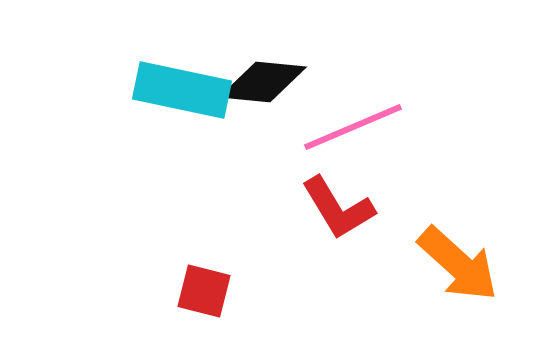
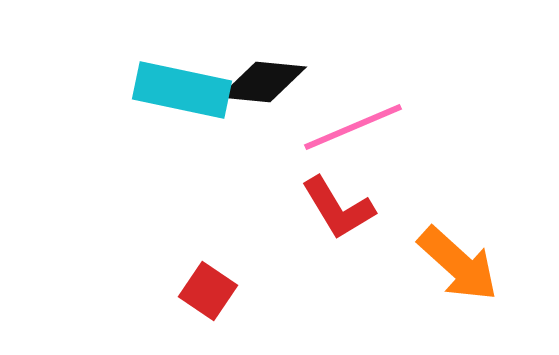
red square: moved 4 px right; rotated 20 degrees clockwise
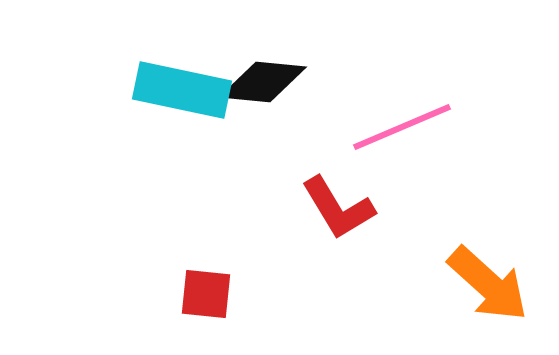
pink line: moved 49 px right
orange arrow: moved 30 px right, 20 px down
red square: moved 2 px left, 3 px down; rotated 28 degrees counterclockwise
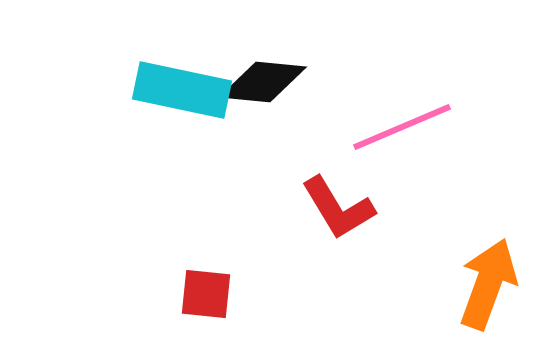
orange arrow: rotated 112 degrees counterclockwise
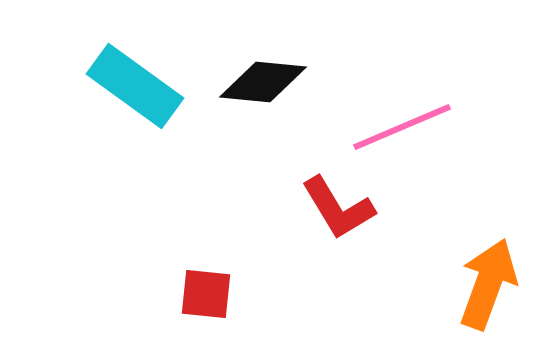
cyan rectangle: moved 47 px left, 4 px up; rotated 24 degrees clockwise
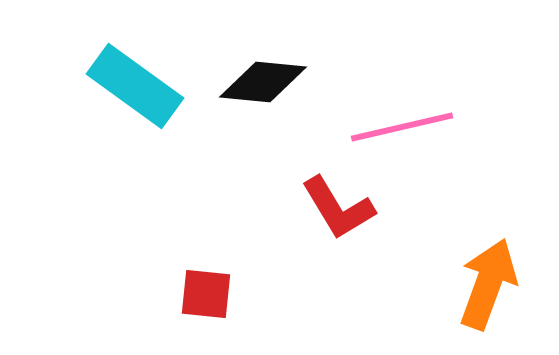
pink line: rotated 10 degrees clockwise
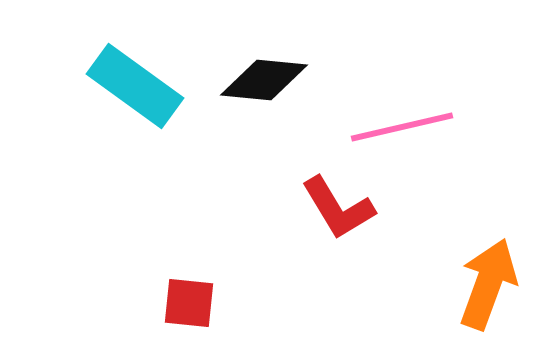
black diamond: moved 1 px right, 2 px up
red square: moved 17 px left, 9 px down
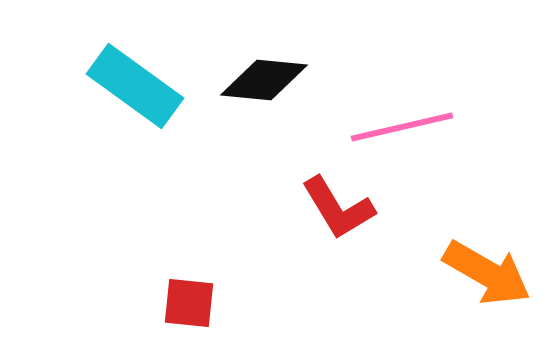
orange arrow: moved 1 px left, 11 px up; rotated 100 degrees clockwise
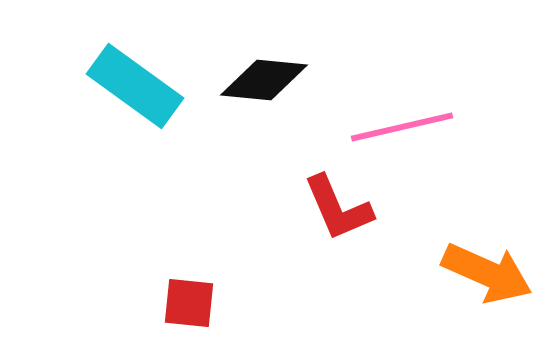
red L-shape: rotated 8 degrees clockwise
orange arrow: rotated 6 degrees counterclockwise
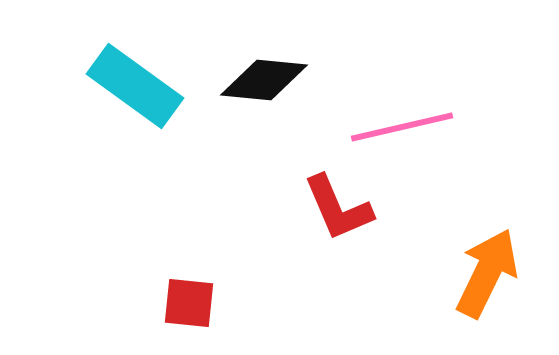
orange arrow: rotated 88 degrees counterclockwise
